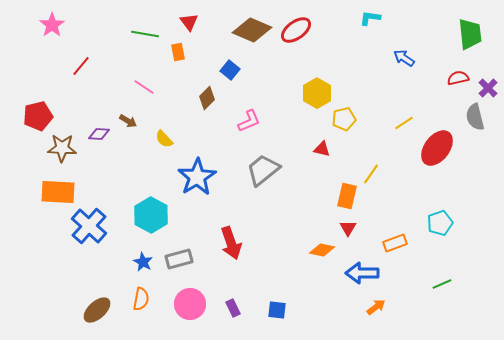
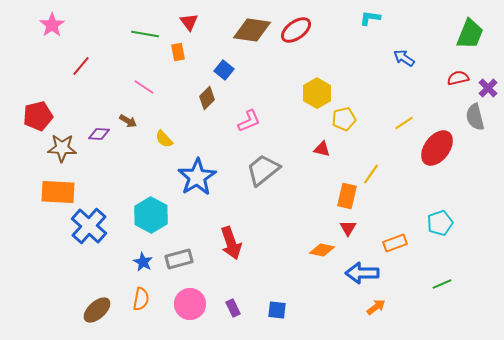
brown diamond at (252, 30): rotated 15 degrees counterclockwise
green trapezoid at (470, 34): rotated 28 degrees clockwise
blue square at (230, 70): moved 6 px left
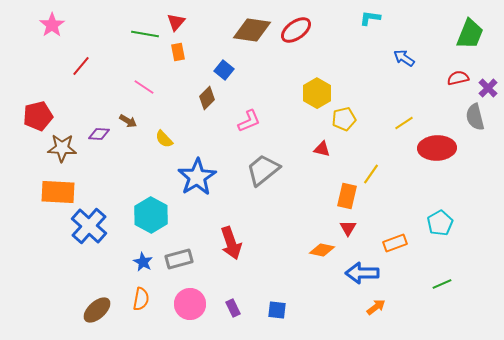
red triangle at (189, 22): moved 13 px left; rotated 18 degrees clockwise
red ellipse at (437, 148): rotated 51 degrees clockwise
cyan pentagon at (440, 223): rotated 10 degrees counterclockwise
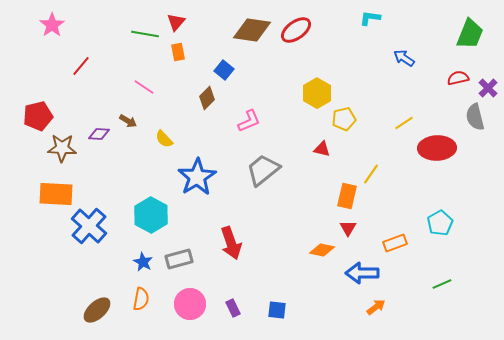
orange rectangle at (58, 192): moved 2 px left, 2 px down
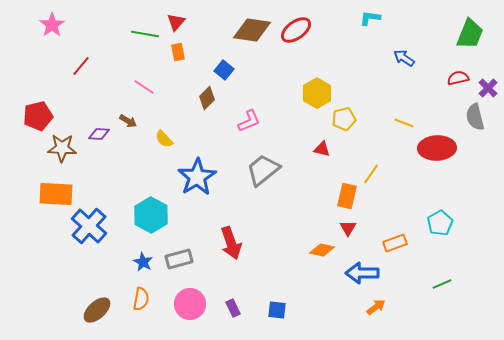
yellow line at (404, 123): rotated 54 degrees clockwise
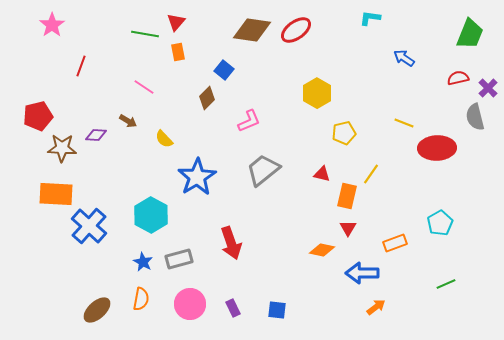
red line at (81, 66): rotated 20 degrees counterclockwise
yellow pentagon at (344, 119): moved 14 px down
purple diamond at (99, 134): moved 3 px left, 1 px down
red triangle at (322, 149): moved 25 px down
green line at (442, 284): moved 4 px right
